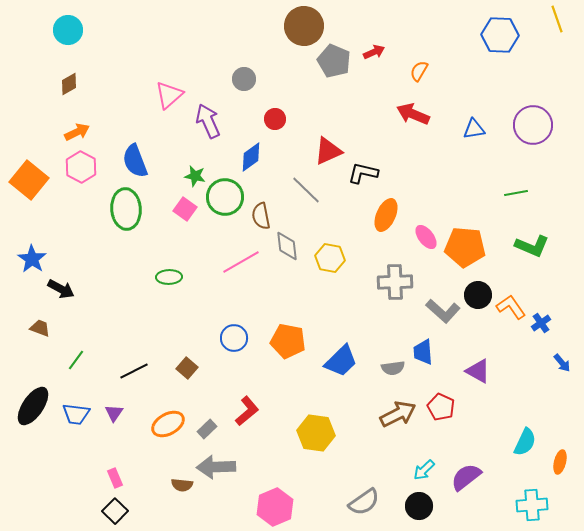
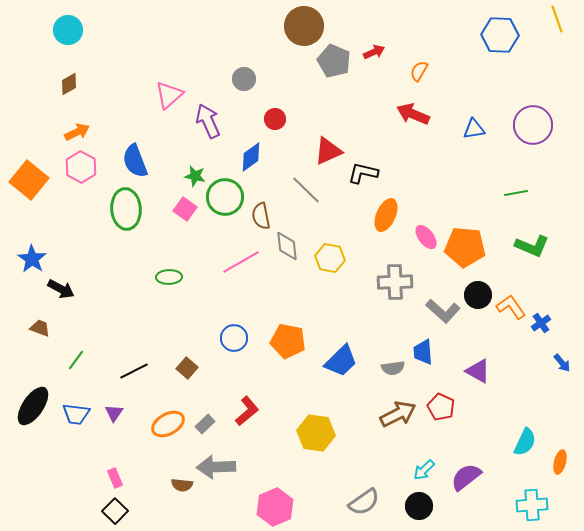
gray rectangle at (207, 429): moved 2 px left, 5 px up
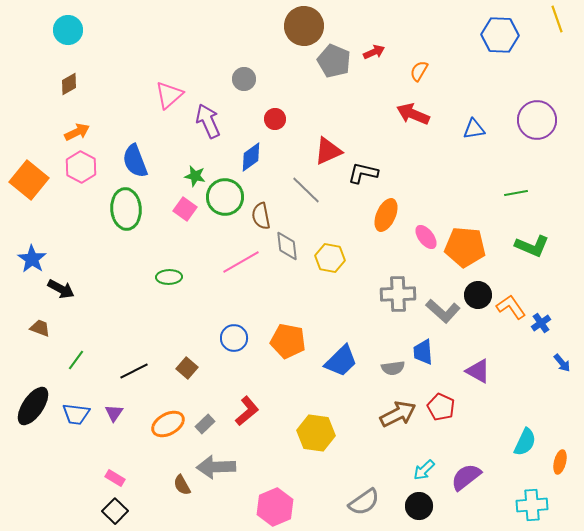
purple circle at (533, 125): moved 4 px right, 5 px up
gray cross at (395, 282): moved 3 px right, 12 px down
pink rectangle at (115, 478): rotated 36 degrees counterclockwise
brown semicircle at (182, 485): rotated 55 degrees clockwise
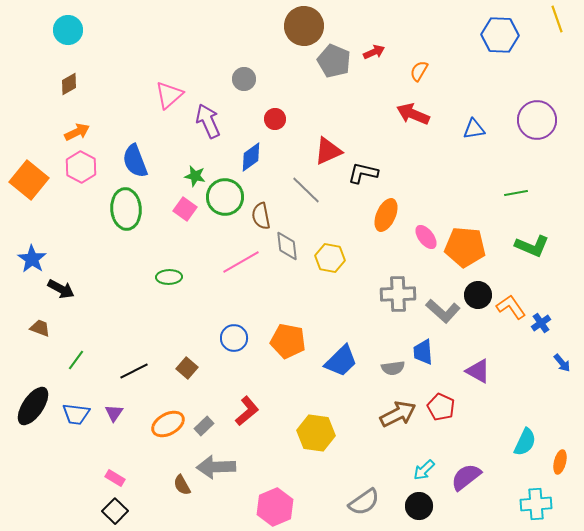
gray rectangle at (205, 424): moved 1 px left, 2 px down
cyan cross at (532, 505): moved 4 px right, 1 px up
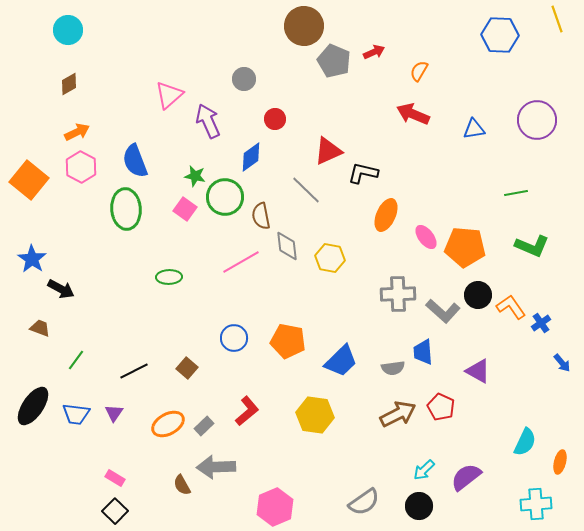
yellow hexagon at (316, 433): moved 1 px left, 18 px up
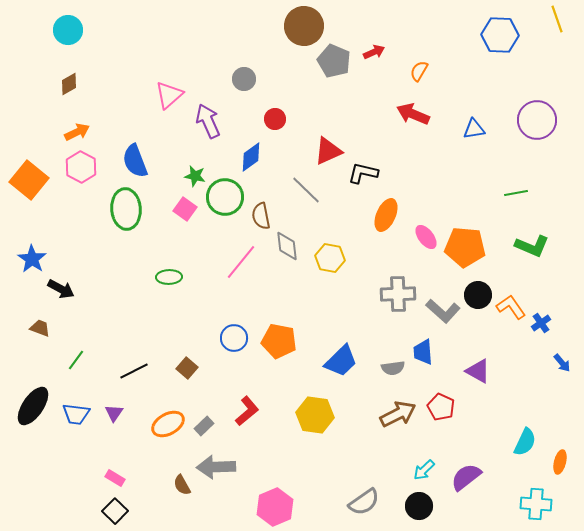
pink line at (241, 262): rotated 21 degrees counterclockwise
orange pentagon at (288, 341): moved 9 px left
cyan cross at (536, 504): rotated 8 degrees clockwise
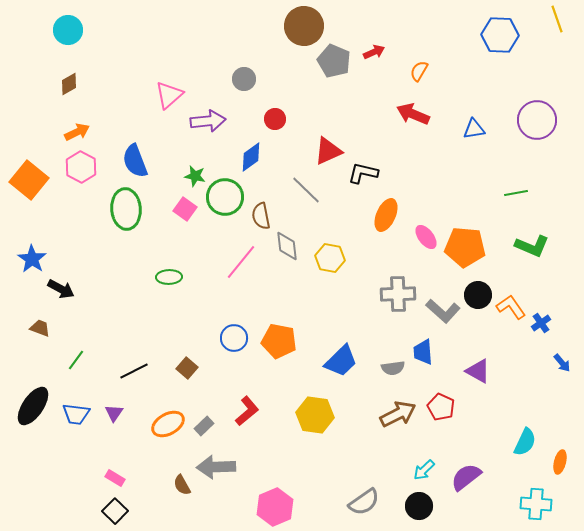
purple arrow at (208, 121): rotated 108 degrees clockwise
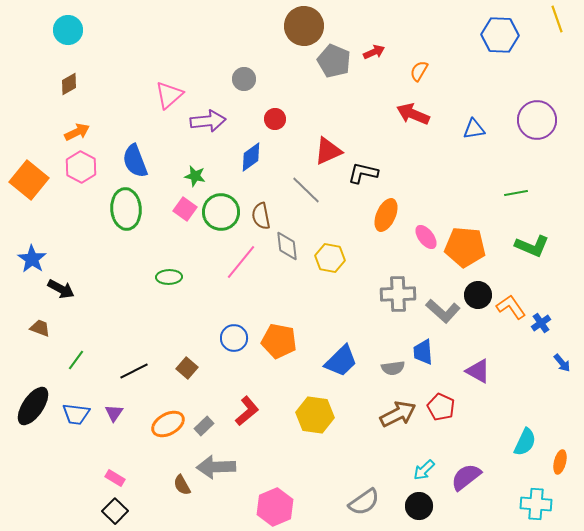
green circle at (225, 197): moved 4 px left, 15 px down
